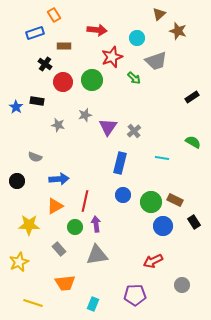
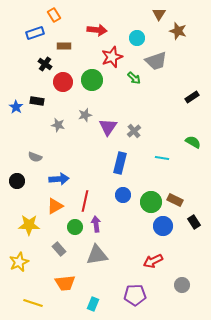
brown triangle at (159, 14): rotated 16 degrees counterclockwise
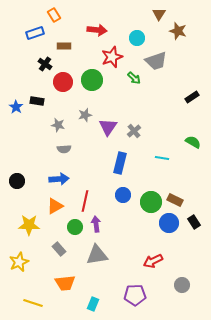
gray semicircle at (35, 157): moved 29 px right, 8 px up; rotated 24 degrees counterclockwise
blue circle at (163, 226): moved 6 px right, 3 px up
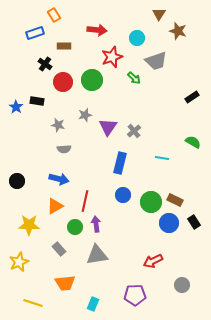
blue arrow at (59, 179): rotated 18 degrees clockwise
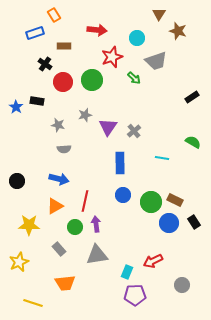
blue rectangle at (120, 163): rotated 15 degrees counterclockwise
cyan rectangle at (93, 304): moved 34 px right, 32 px up
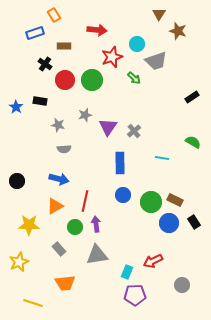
cyan circle at (137, 38): moved 6 px down
red circle at (63, 82): moved 2 px right, 2 px up
black rectangle at (37, 101): moved 3 px right
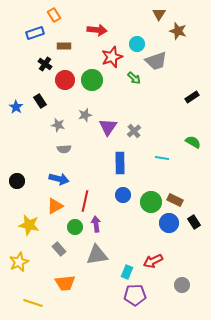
black rectangle at (40, 101): rotated 48 degrees clockwise
yellow star at (29, 225): rotated 10 degrees clockwise
